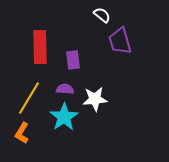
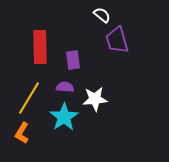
purple trapezoid: moved 3 px left, 1 px up
purple semicircle: moved 2 px up
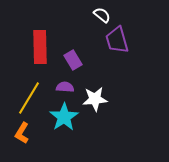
purple rectangle: rotated 24 degrees counterclockwise
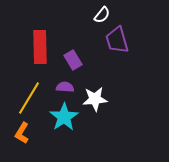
white semicircle: rotated 90 degrees clockwise
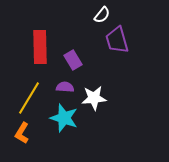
white star: moved 1 px left, 1 px up
cyan star: moved 1 px down; rotated 20 degrees counterclockwise
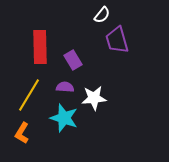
yellow line: moved 3 px up
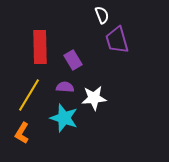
white semicircle: rotated 60 degrees counterclockwise
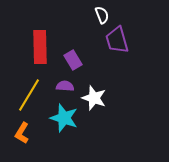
purple semicircle: moved 1 px up
white star: rotated 25 degrees clockwise
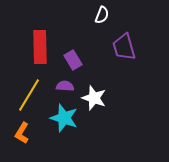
white semicircle: rotated 42 degrees clockwise
purple trapezoid: moved 7 px right, 7 px down
